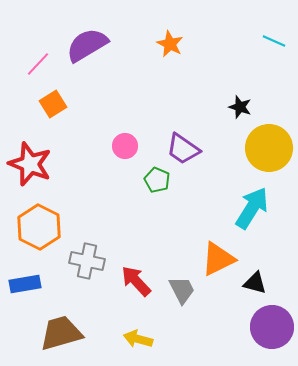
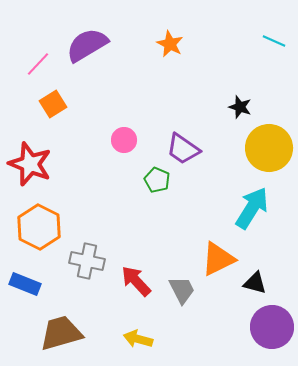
pink circle: moved 1 px left, 6 px up
blue rectangle: rotated 32 degrees clockwise
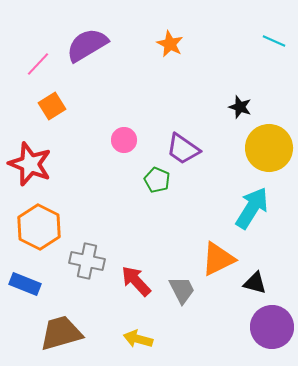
orange square: moved 1 px left, 2 px down
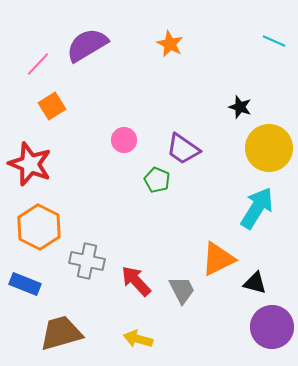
cyan arrow: moved 5 px right
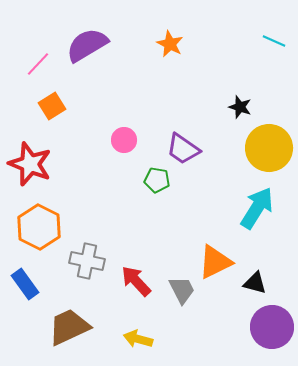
green pentagon: rotated 15 degrees counterclockwise
orange triangle: moved 3 px left, 3 px down
blue rectangle: rotated 32 degrees clockwise
brown trapezoid: moved 8 px right, 6 px up; rotated 9 degrees counterclockwise
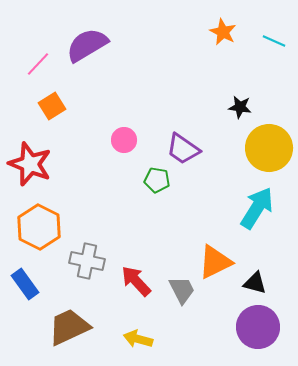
orange star: moved 53 px right, 12 px up
black star: rotated 10 degrees counterclockwise
purple circle: moved 14 px left
